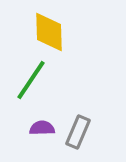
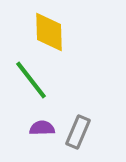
green line: rotated 72 degrees counterclockwise
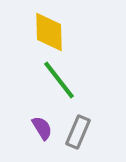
green line: moved 28 px right
purple semicircle: rotated 60 degrees clockwise
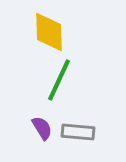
green line: rotated 63 degrees clockwise
gray rectangle: rotated 72 degrees clockwise
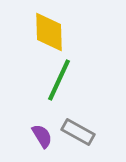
purple semicircle: moved 8 px down
gray rectangle: rotated 24 degrees clockwise
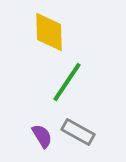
green line: moved 8 px right, 2 px down; rotated 9 degrees clockwise
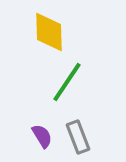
gray rectangle: moved 5 px down; rotated 40 degrees clockwise
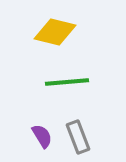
yellow diamond: moved 6 px right; rotated 75 degrees counterclockwise
green line: rotated 51 degrees clockwise
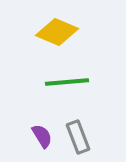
yellow diamond: moved 2 px right; rotated 9 degrees clockwise
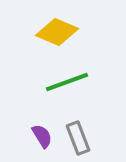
green line: rotated 15 degrees counterclockwise
gray rectangle: moved 1 px down
